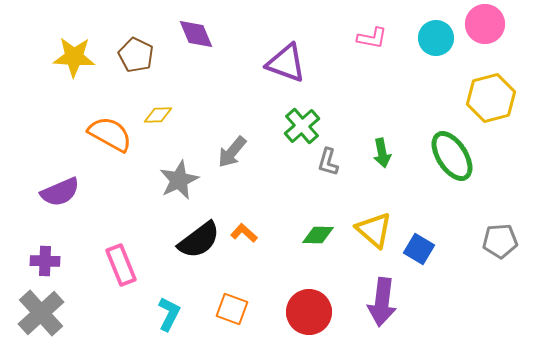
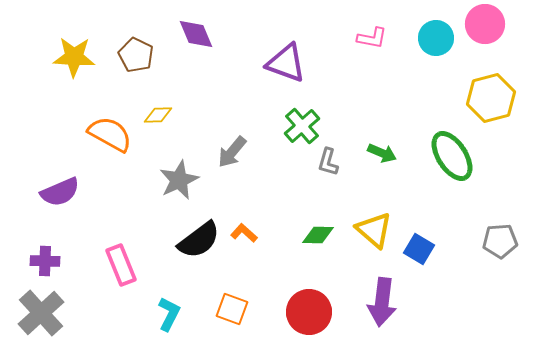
green arrow: rotated 56 degrees counterclockwise
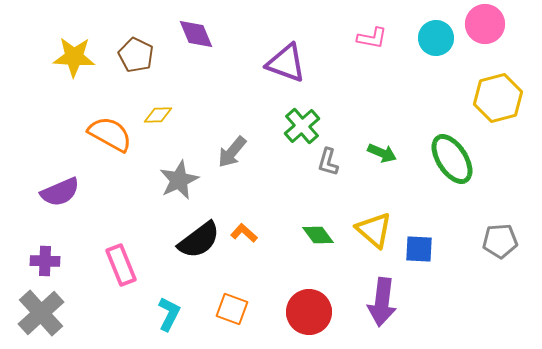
yellow hexagon: moved 7 px right
green ellipse: moved 3 px down
green diamond: rotated 52 degrees clockwise
blue square: rotated 28 degrees counterclockwise
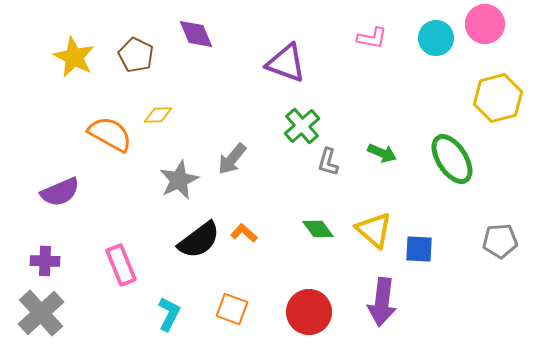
yellow star: rotated 24 degrees clockwise
gray arrow: moved 7 px down
green diamond: moved 6 px up
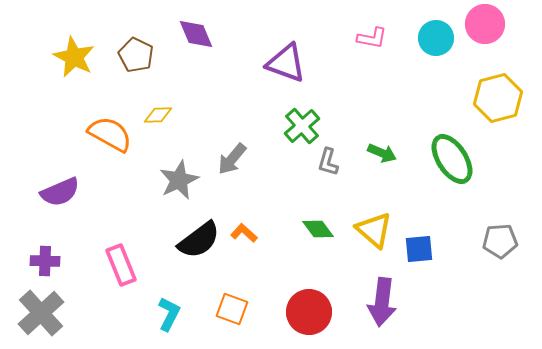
blue square: rotated 8 degrees counterclockwise
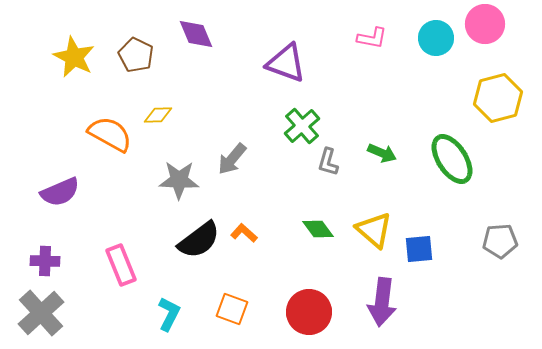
gray star: rotated 27 degrees clockwise
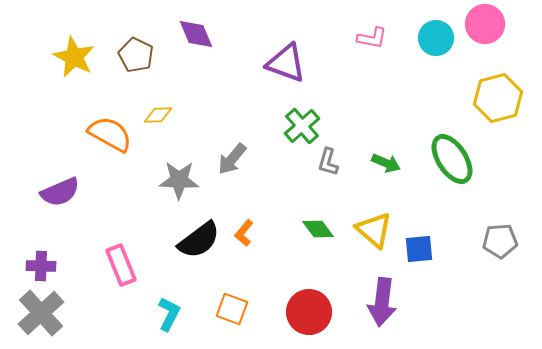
green arrow: moved 4 px right, 10 px down
orange L-shape: rotated 92 degrees counterclockwise
purple cross: moved 4 px left, 5 px down
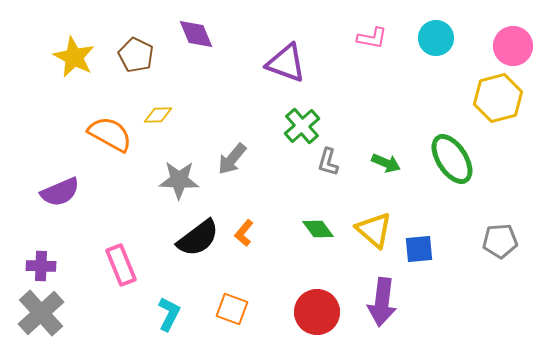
pink circle: moved 28 px right, 22 px down
black semicircle: moved 1 px left, 2 px up
red circle: moved 8 px right
